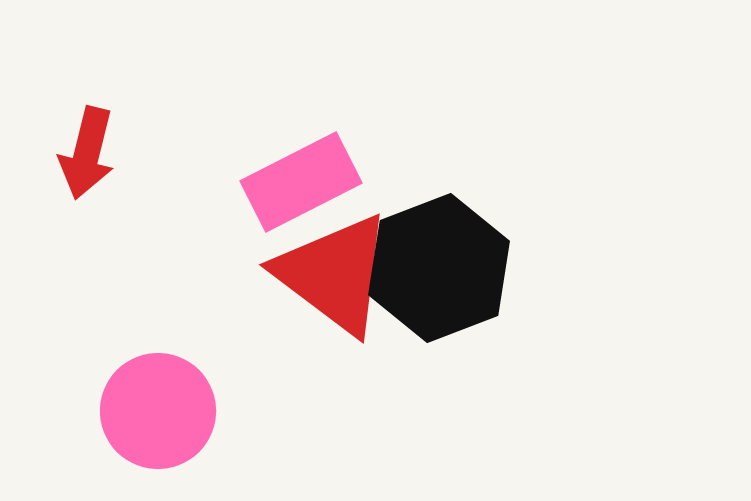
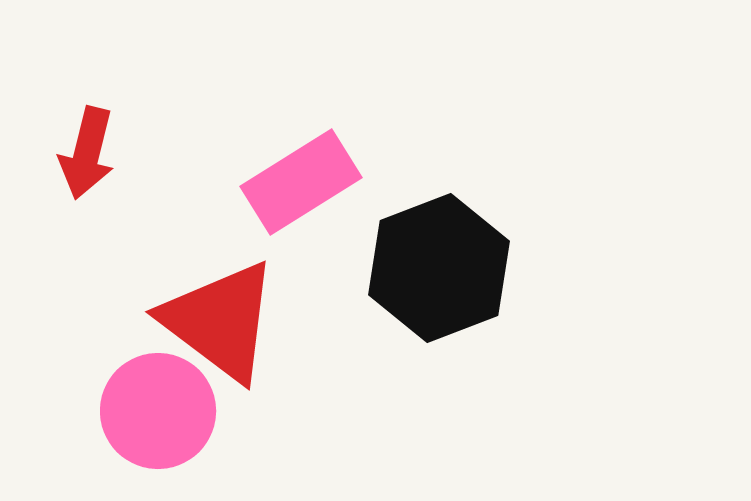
pink rectangle: rotated 5 degrees counterclockwise
red triangle: moved 114 px left, 47 px down
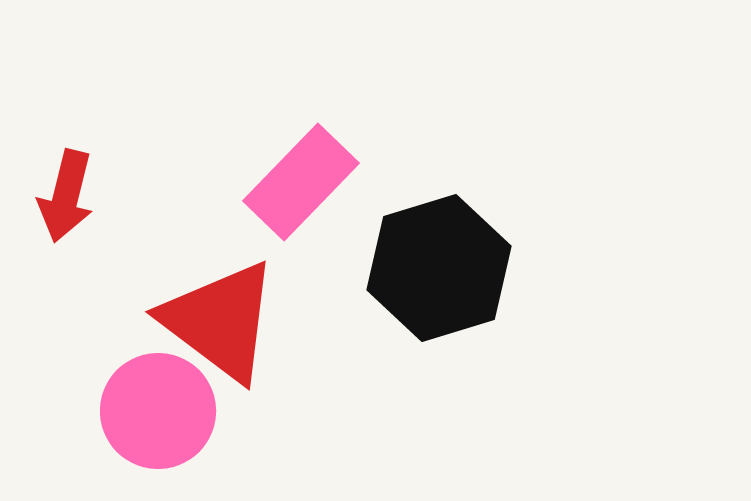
red arrow: moved 21 px left, 43 px down
pink rectangle: rotated 14 degrees counterclockwise
black hexagon: rotated 4 degrees clockwise
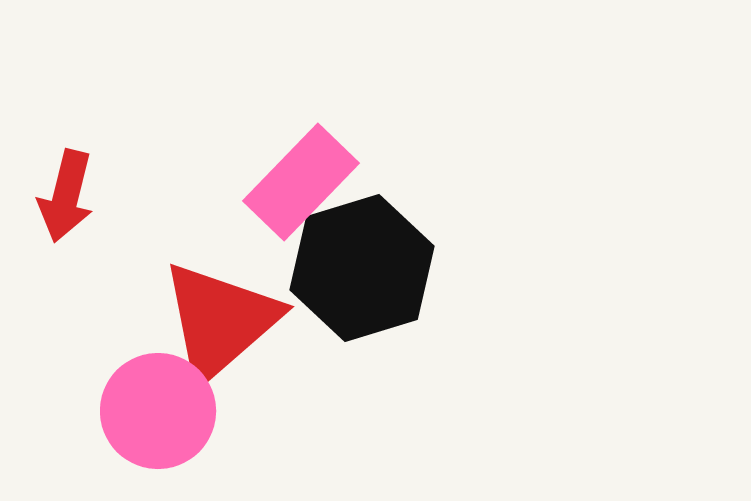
black hexagon: moved 77 px left
red triangle: rotated 42 degrees clockwise
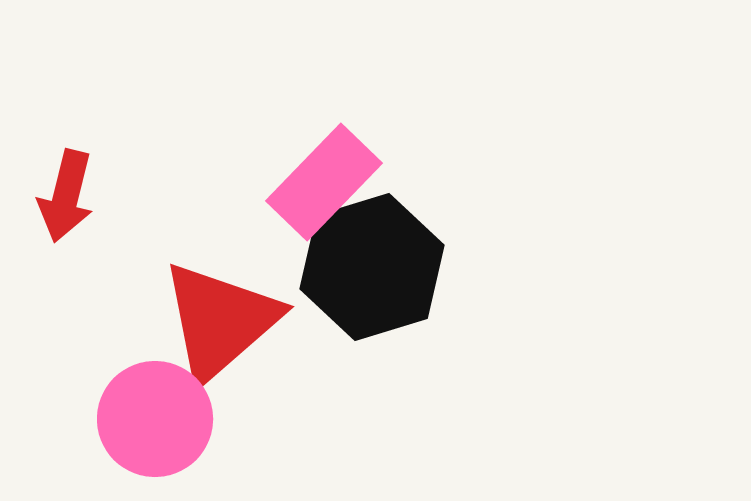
pink rectangle: moved 23 px right
black hexagon: moved 10 px right, 1 px up
pink circle: moved 3 px left, 8 px down
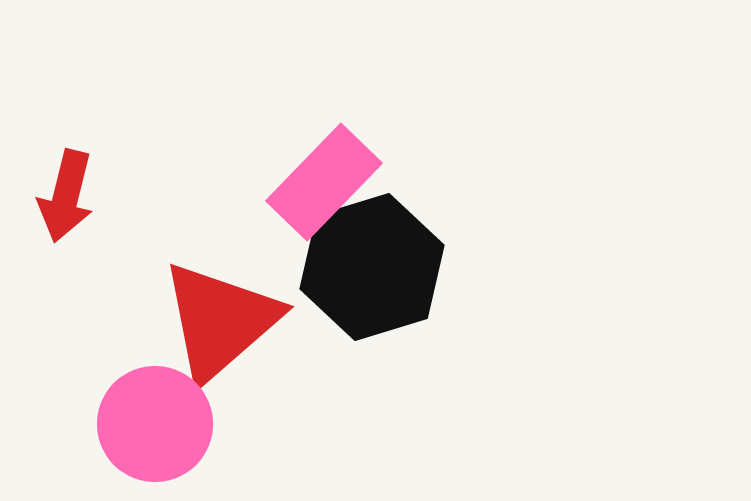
pink circle: moved 5 px down
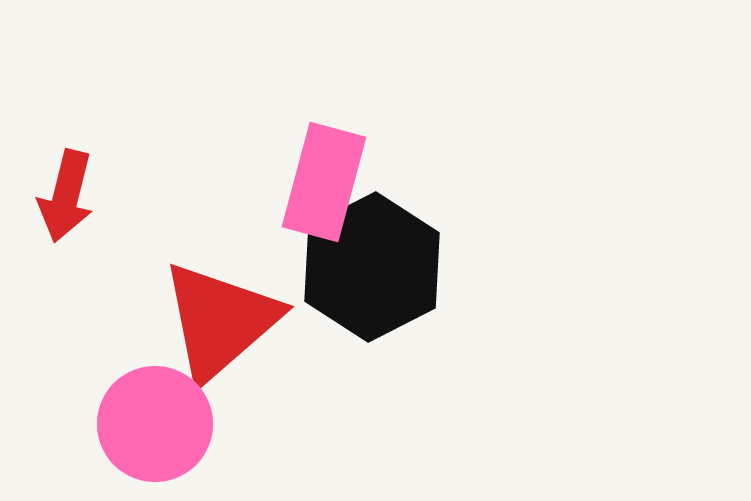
pink rectangle: rotated 29 degrees counterclockwise
black hexagon: rotated 10 degrees counterclockwise
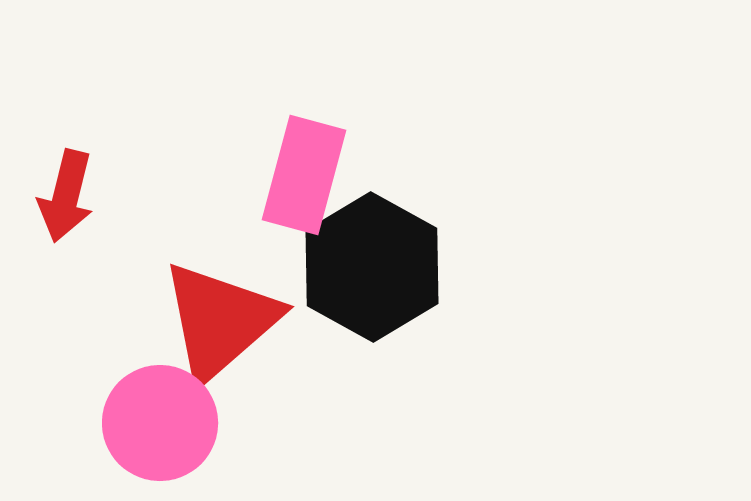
pink rectangle: moved 20 px left, 7 px up
black hexagon: rotated 4 degrees counterclockwise
pink circle: moved 5 px right, 1 px up
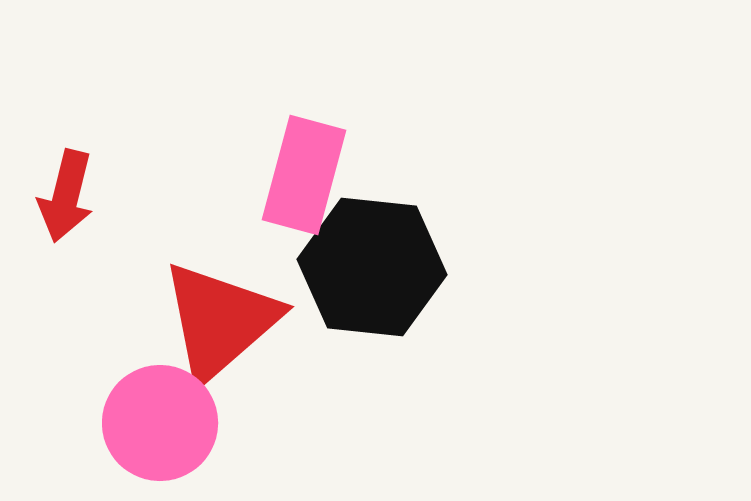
black hexagon: rotated 23 degrees counterclockwise
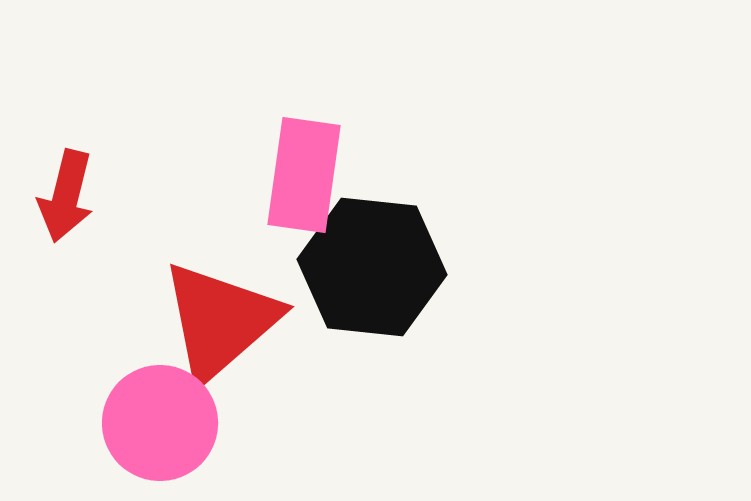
pink rectangle: rotated 7 degrees counterclockwise
